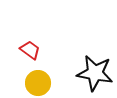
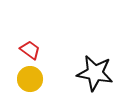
yellow circle: moved 8 px left, 4 px up
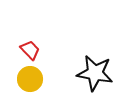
red trapezoid: rotated 10 degrees clockwise
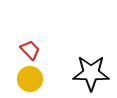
black star: moved 4 px left; rotated 9 degrees counterclockwise
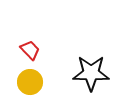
yellow circle: moved 3 px down
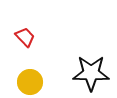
red trapezoid: moved 5 px left, 13 px up
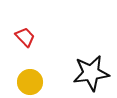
black star: rotated 9 degrees counterclockwise
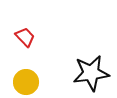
yellow circle: moved 4 px left
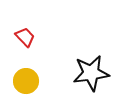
yellow circle: moved 1 px up
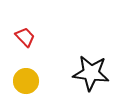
black star: rotated 15 degrees clockwise
